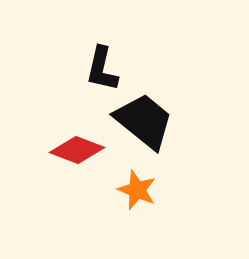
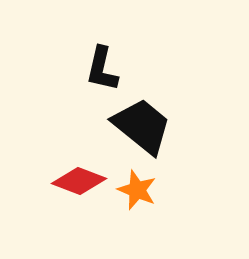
black trapezoid: moved 2 px left, 5 px down
red diamond: moved 2 px right, 31 px down
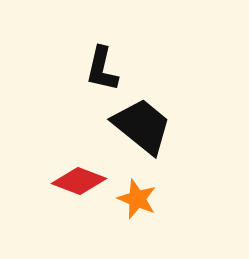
orange star: moved 9 px down
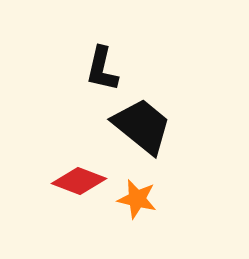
orange star: rotated 9 degrees counterclockwise
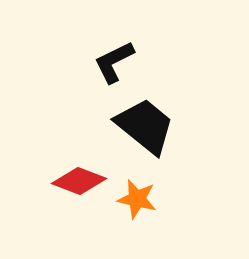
black L-shape: moved 12 px right, 7 px up; rotated 51 degrees clockwise
black trapezoid: moved 3 px right
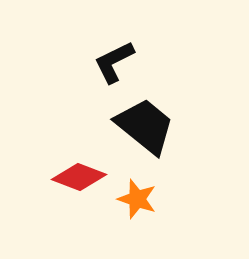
red diamond: moved 4 px up
orange star: rotated 6 degrees clockwise
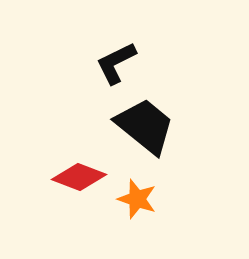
black L-shape: moved 2 px right, 1 px down
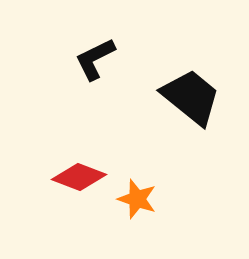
black L-shape: moved 21 px left, 4 px up
black trapezoid: moved 46 px right, 29 px up
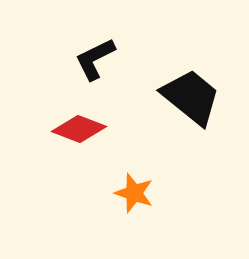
red diamond: moved 48 px up
orange star: moved 3 px left, 6 px up
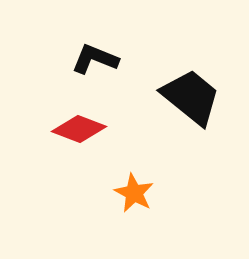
black L-shape: rotated 48 degrees clockwise
orange star: rotated 9 degrees clockwise
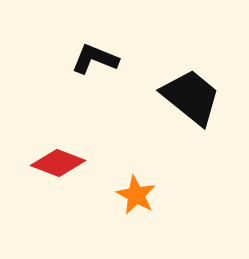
red diamond: moved 21 px left, 34 px down
orange star: moved 2 px right, 2 px down
